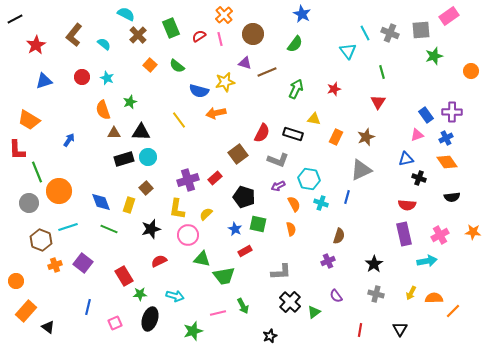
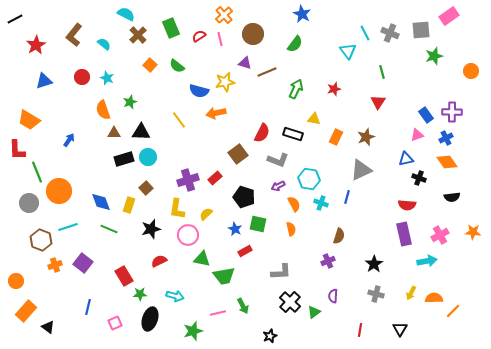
purple semicircle at (336, 296): moved 3 px left; rotated 40 degrees clockwise
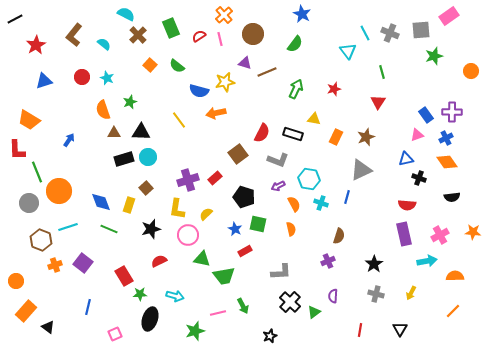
orange semicircle at (434, 298): moved 21 px right, 22 px up
pink square at (115, 323): moved 11 px down
green star at (193, 331): moved 2 px right
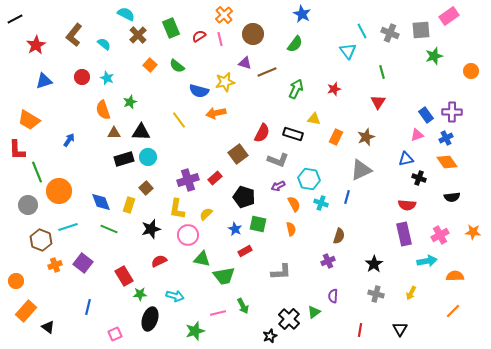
cyan line at (365, 33): moved 3 px left, 2 px up
gray circle at (29, 203): moved 1 px left, 2 px down
black cross at (290, 302): moved 1 px left, 17 px down
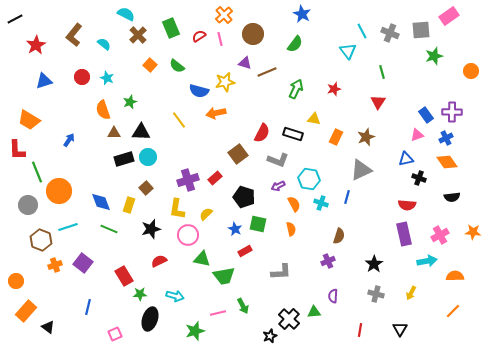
green triangle at (314, 312): rotated 32 degrees clockwise
